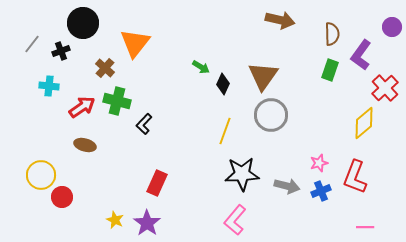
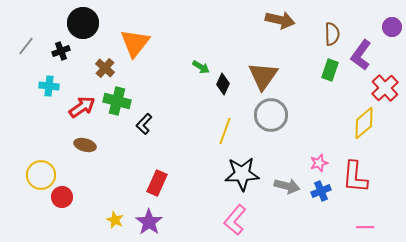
gray line: moved 6 px left, 2 px down
red L-shape: rotated 16 degrees counterclockwise
purple star: moved 2 px right, 1 px up
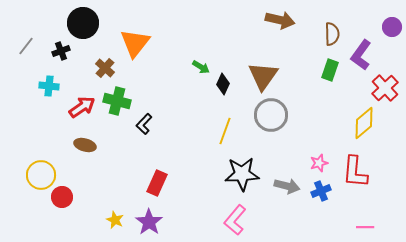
red L-shape: moved 5 px up
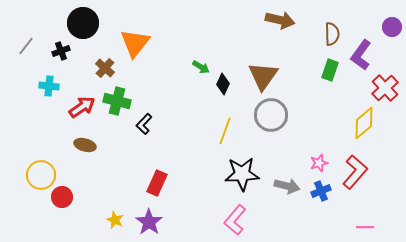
red L-shape: rotated 144 degrees counterclockwise
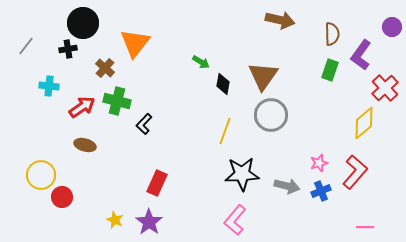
black cross: moved 7 px right, 2 px up; rotated 12 degrees clockwise
green arrow: moved 5 px up
black diamond: rotated 15 degrees counterclockwise
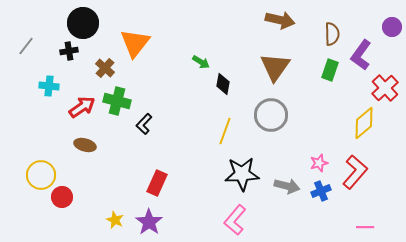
black cross: moved 1 px right, 2 px down
brown triangle: moved 12 px right, 9 px up
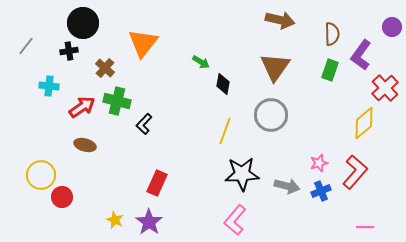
orange triangle: moved 8 px right
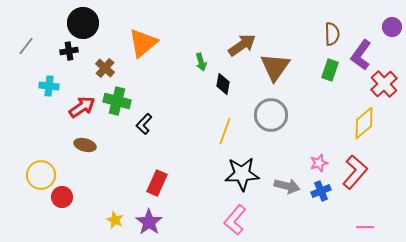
brown arrow: moved 38 px left, 25 px down; rotated 48 degrees counterclockwise
orange triangle: rotated 12 degrees clockwise
green arrow: rotated 42 degrees clockwise
red cross: moved 1 px left, 4 px up
